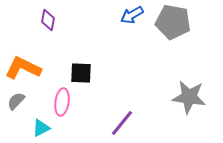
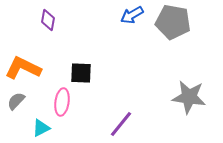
purple line: moved 1 px left, 1 px down
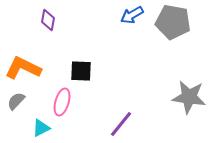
black square: moved 2 px up
pink ellipse: rotated 8 degrees clockwise
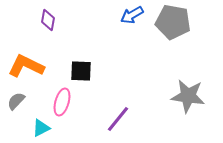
orange L-shape: moved 3 px right, 2 px up
gray star: moved 1 px left, 1 px up
purple line: moved 3 px left, 5 px up
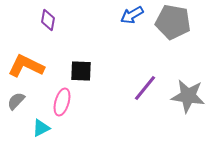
purple line: moved 27 px right, 31 px up
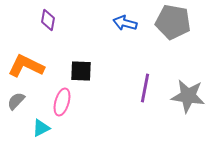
blue arrow: moved 7 px left, 8 px down; rotated 45 degrees clockwise
purple line: rotated 28 degrees counterclockwise
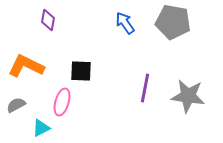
blue arrow: rotated 40 degrees clockwise
gray semicircle: moved 4 px down; rotated 18 degrees clockwise
